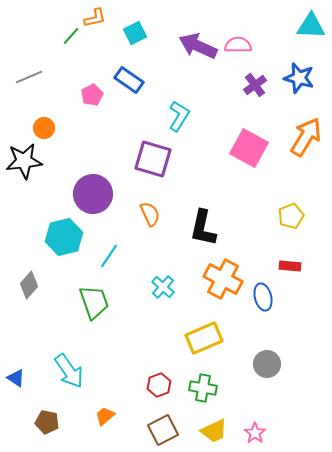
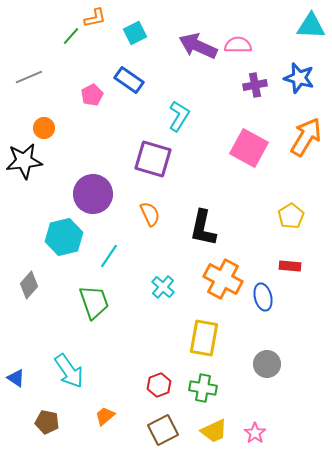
purple cross: rotated 25 degrees clockwise
yellow pentagon: rotated 10 degrees counterclockwise
yellow rectangle: rotated 57 degrees counterclockwise
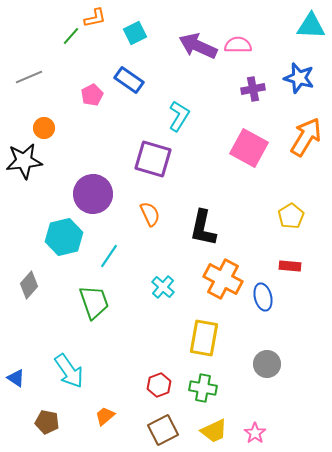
purple cross: moved 2 px left, 4 px down
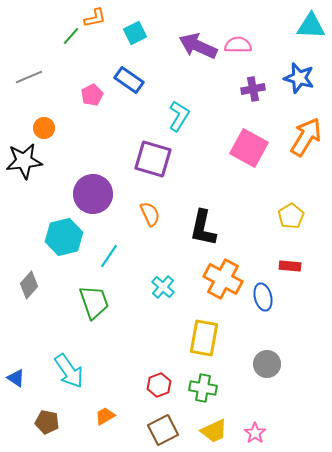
orange trapezoid: rotated 10 degrees clockwise
